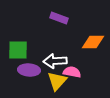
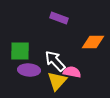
green square: moved 2 px right, 1 px down
white arrow: rotated 50 degrees clockwise
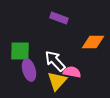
purple ellipse: rotated 70 degrees clockwise
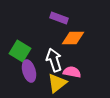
orange diamond: moved 20 px left, 4 px up
green square: rotated 30 degrees clockwise
white arrow: moved 1 px left, 1 px up; rotated 25 degrees clockwise
purple ellipse: moved 1 px down
yellow triangle: moved 2 px down; rotated 10 degrees clockwise
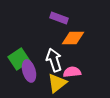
green square: moved 1 px left, 8 px down; rotated 25 degrees clockwise
pink semicircle: rotated 18 degrees counterclockwise
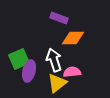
green square: rotated 10 degrees clockwise
purple ellipse: rotated 30 degrees clockwise
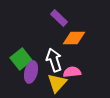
purple rectangle: rotated 24 degrees clockwise
orange diamond: moved 1 px right
green square: moved 2 px right; rotated 15 degrees counterclockwise
purple ellipse: moved 2 px right, 1 px down
yellow triangle: rotated 10 degrees counterclockwise
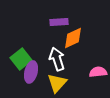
purple rectangle: moved 4 px down; rotated 48 degrees counterclockwise
orange diamond: moved 1 px left; rotated 25 degrees counterclockwise
white arrow: moved 3 px right, 1 px up
pink semicircle: moved 26 px right
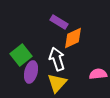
purple rectangle: rotated 36 degrees clockwise
green square: moved 4 px up
pink semicircle: moved 2 px down
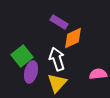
green square: moved 1 px right, 1 px down
